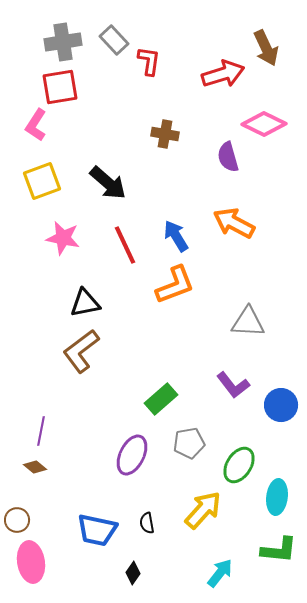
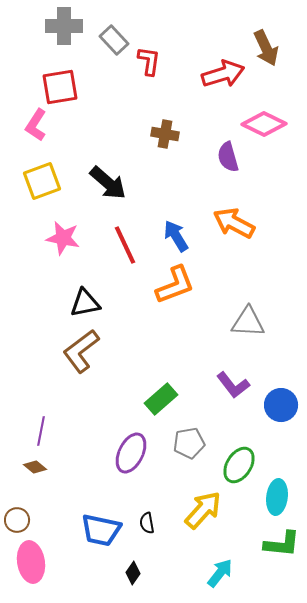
gray cross: moved 1 px right, 16 px up; rotated 9 degrees clockwise
purple ellipse: moved 1 px left, 2 px up
blue trapezoid: moved 4 px right
green L-shape: moved 3 px right, 6 px up
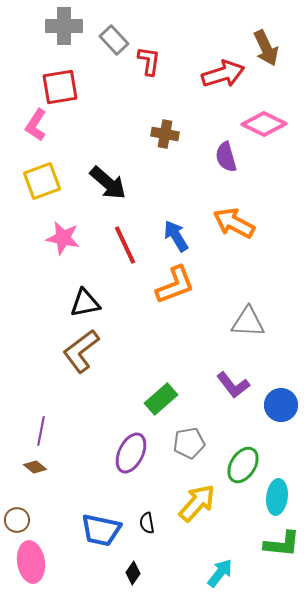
purple semicircle: moved 2 px left
green ellipse: moved 4 px right
yellow arrow: moved 6 px left, 7 px up
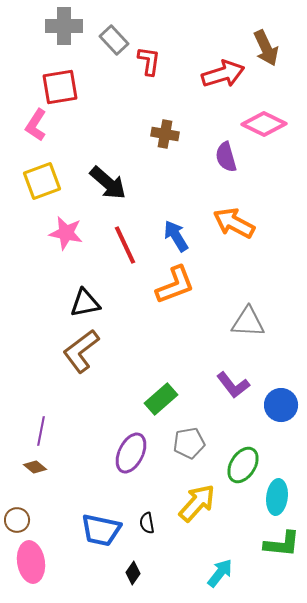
pink star: moved 3 px right, 5 px up
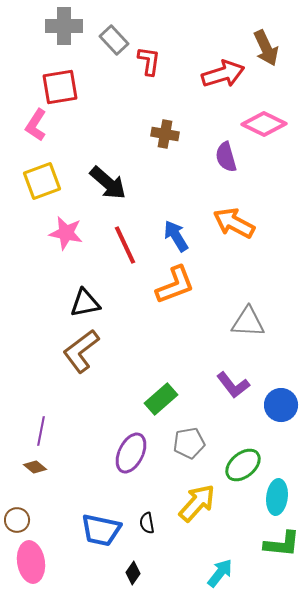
green ellipse: rotated 18 degrees clockwise
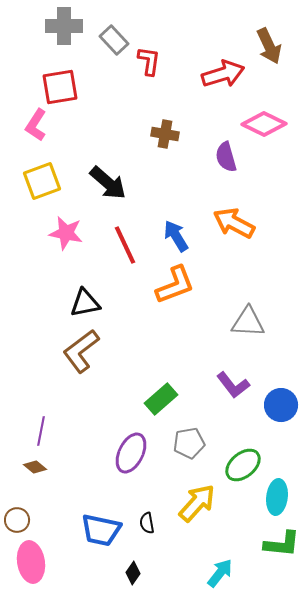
brown arrow: moved 3 px right, 2 px up
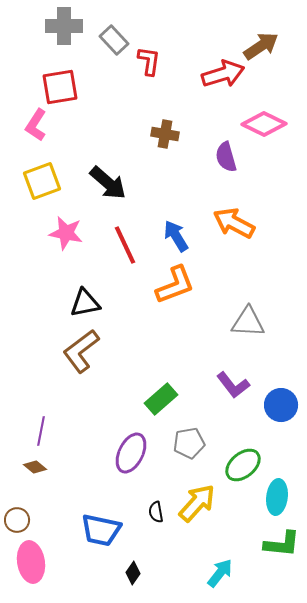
brown arrow: moved 8 px left; rotated 99 degrees counterclockwise
black semicircle: moved 9 px right, 11 px up
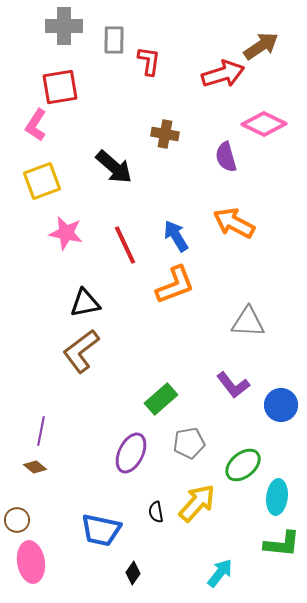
gray rectangle: rotated 44 degrees clockwise
black arrow: moved 6 px right, 16 px up
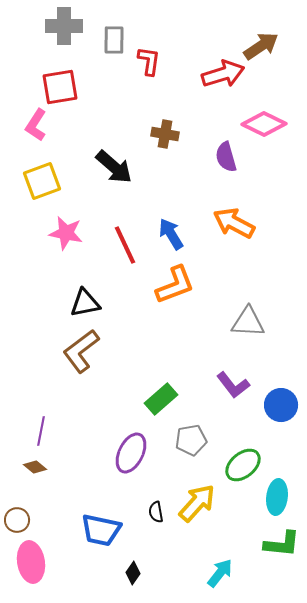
blue arrow: moved 5 px left, 2 px up
gray pentagon: moved 2 px right, 3 px up
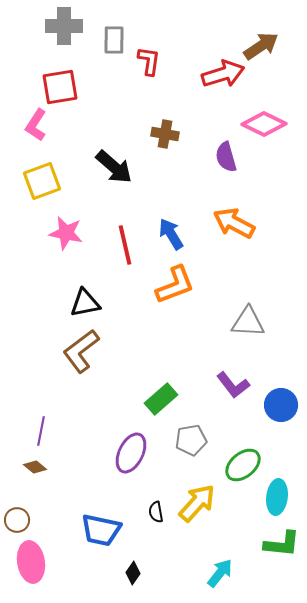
red line: rotated 12 degrees clockwise
